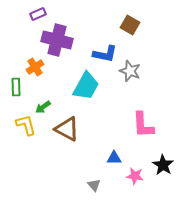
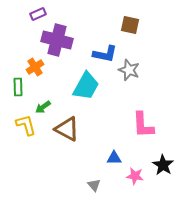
brown square: rotated 18 degrees counterclockwise
gray star: moved 1 px left, 1 px up
green rectangle: moved 2 px right
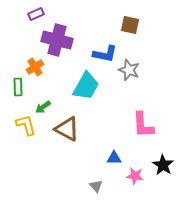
purple rectangle: moved 2 px left
gray triangle: moved 2 px right, 1 px down
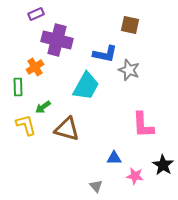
brown triangle: rotated 12 degrees counterclockwise
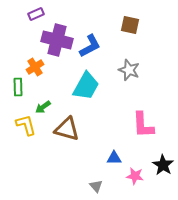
blue L-shape: moved 15 px left, 8 px up; rotated 40 degrees counterclockwise
